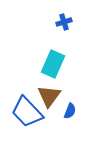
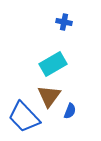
blue cross: rotated 28 degrees clockwise
cyan rectangle: rotated 36 degrees clockwise
blue trapezoid: moved 3 px left, 5 px down
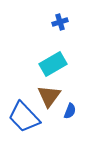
blue cross: moved 4 px left; rotated 28 degrees counterclockwise
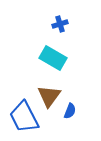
blue cross: moved 2 px down
cyan rectangle: moved 6 px up; rotated 60 degrees clockwise
blue trapezoid: rotated 16 degrees clockwise
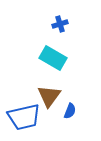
blue trapezoid: rotated 76 degrees counterclockwise
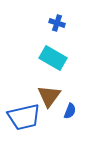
blue cross: moved 3 px left, 1 px up; rotated 35 degrees clockwise
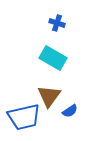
blue semicircle: rotated 35 degrees clockwise
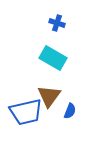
blue semicircle: rotated 35 degrees counterclockwise
blue trapezoid: moved 2 px right, 5 px up
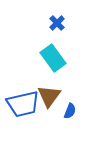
blue cross: rotated 28 degrees clockwise
cyan rectangle: rotated 24 degrees clockwise
blue trapezoid: moved 3 px left, 8 px up
